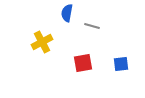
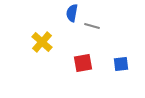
blue semicircle: moved 5 px right
yellow cross: rotated 20 degrees counterclockwise
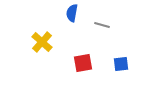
gray line: moved 10 px right, 1 px up
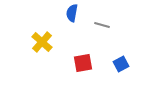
blue square: rotated 21 degrees counterclockwise
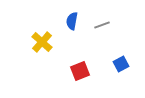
blue semicircle: moved 8 px down
gray line: rotated 35 degrees counterclockwise
red square: moved 3 px left, 8 px down; rotated 12 degrees counterclockwise
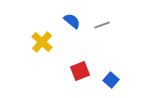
blue semicircle: rotated 120 degrees clockwise
blue square: moved 10 px left, 16 px down; rotated 21 degrees counterclockwise
